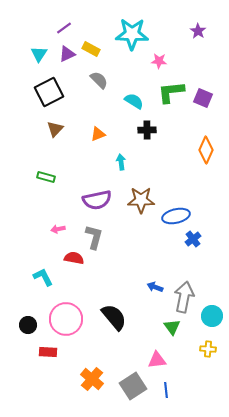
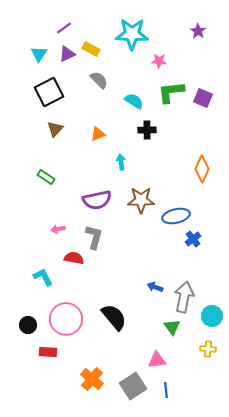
orange diamond: moved 4 px left, 19 px down
green rectangle: rotated 18 degrees clockwise
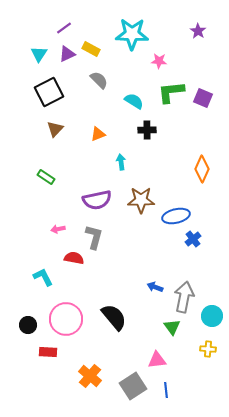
orange cross: moved 2 px left, 3 px up
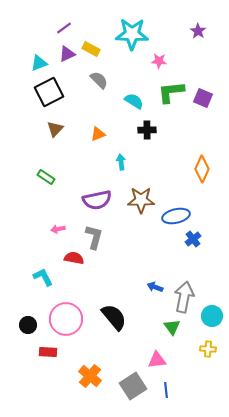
cyan triangle: moved 9 px down; rotated 36 degrees clockwise
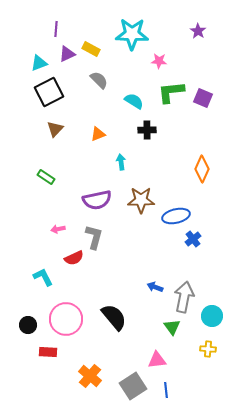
purple line: moved 8 px left, 1 px down; rotated 49 degrees counterclockwise
red semicircle: rotated 144 degrees clockwise
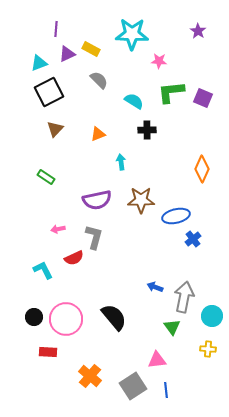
cyan L-shape: moved 7 px up
black circle: moved 6 px right, 8 px up
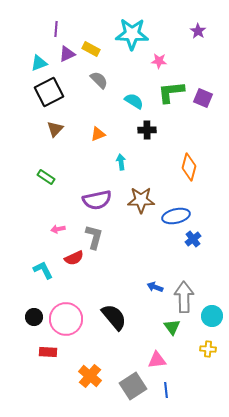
orange diamond: moved 13 px left, 2 px up; rotated 8 degrees counterclockwise
gray arrow: rotated 12 degrees counterclockwise
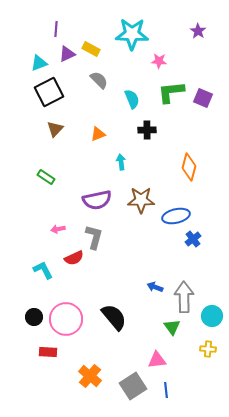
cyan semicircle: moved 2 px left, 2 px up; rotated 36 degrees clockwise
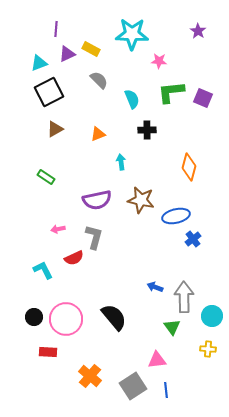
brown triangle: rotated 18 degrees clockwise
brown star: rotated 12 degrees clockwise
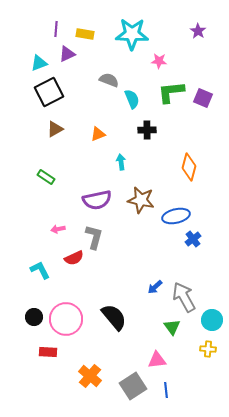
yellow rectangle: moved 6 px left, 15 px up; rotated 18 degrees counterclockwise
gray semicircle: moved 10 px right; rotated 24 degrees counterclockwise
cyan L-shape: moved 3 px left
blue arrow: rotated 63 degrees counterclockwise
gray arrow: rotated 28 degrees counterclockwise
cyan circle: moved 4 px down
